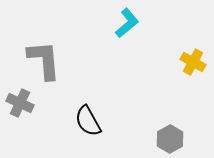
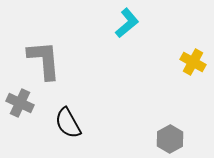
black semicircle: moved 20 px left, 2 px down
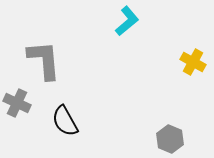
cyan L-shape: moved 2 px up
gray cross: moved 3 px left
black semicircle: moved 3 px left, 2 px up
gray hexagon: rotated 8 degrees counterclockwise
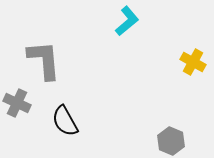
gray hexagon: moved 1 px right, 2 px down
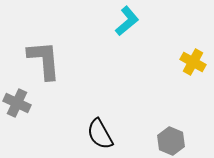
black semicircle: moved 35 px right, 13 px down
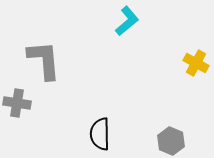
yellow cross: moved 3 px right, 1 px down
gray cross: rotated 16 degrees counterclockwise
black semicircle: rotated 28 degrees clockwise
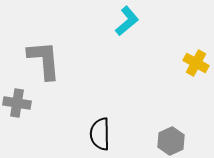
gray hexagon: rotated 12 degrees clockwise
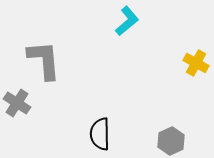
gray cross: rotated 24 degrees clockwise
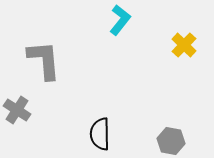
cyan L-shape: moved 7 px left, 1 px up; rotated 12 degrees counterclockwise
yellow cross: moved 12 px left, 18 px up; rotated 15 degrees clockwise
gray cross: moved 7 px down
gray hexagon: rotated 24 degrees counterclockwise
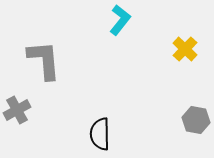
yellow cross: moved 1 px right, 4 px down
gray cross: rotated 28 degrees clockwise
gray hexagon: moved 25 px right, 21 px up
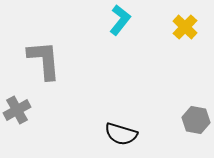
yellow cross: moved 22 px up
black semicircle: moved 21 px right; rotated 72 degrees counterclockwise
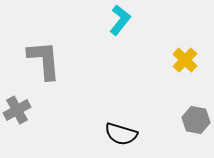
yellow cross: moved 33 px down
